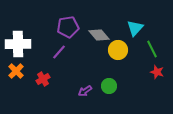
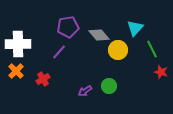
red star: moved 4 px right
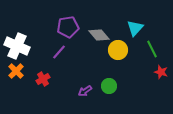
white cross: moved 1 px left, 2 px down; rotated 25 degrees clockwise
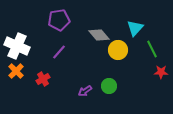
purple pentagon: moved 9 px left, 7 px up
red star: rotated 16 degrees counterclockwise
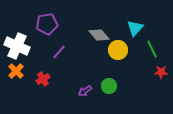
purple pentagon: moved 12 px left, 4 px down
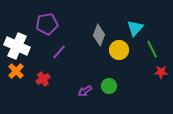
gray diamond: rotated 60 degrees clockwise
yellow circle: moved 1 px right
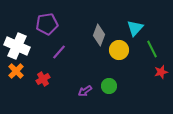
red star: rotated 16 degrees counterclockwise
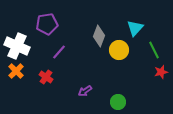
gray diamond: moved 1 px down
green line: moved 2 px right, 1 px down
red cross: moved 3 px right, 2 px up; rotated 24 degrees counterclockwise
green circle: moved 9 px right, 16 px down
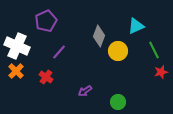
purple pentagon: moved 1 px left, 3 px up; rotated 15 degrees counterclockwise
cyan triangle: moved 1 px right, 2 px up; rotated 24 degrees clockwise
yellow circle: moved 1 px left, 1 px down
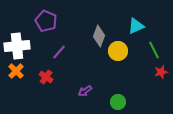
purple pentagon: rotated 25 degrees counterclockwise
white cross: rotated 30 degrees counterclockwise
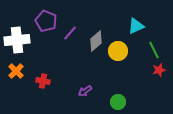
gray diamond: moved 3 px left, 5 px down; rotated 30 degrees clockwise
white cross: moved 6 px up
purple line: moved 11 px right, 19 px up
red star: moved 2 px left, 2 px up
red cross: moved 3 px left, 4 px down; rotated 24 degrees counterclockwise
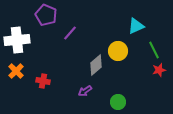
purple pentagon: moved 6 px up
gray diamond: moved 24 px down
